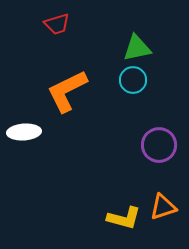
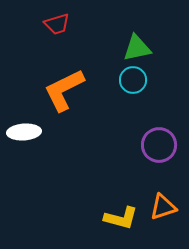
orange L-shape: moved 3 px left, 1 px up
yellow L-shape: moved 3 px left
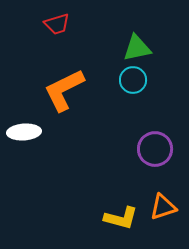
purple circle: moved 4 px left, 4 px down
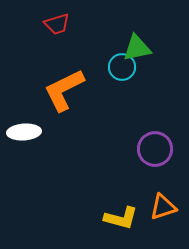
cyan circle: moved 11 px left, 13 px up
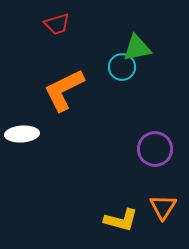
white ellipse: moved 2 px left, 2 px down
orange triangle: rotated 40 degrees counterclockwise
yellow L-shape: moved 2 px down
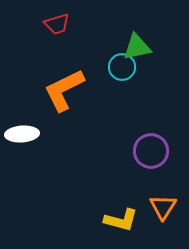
green triangle: moved 1 px up
purple circle: moved 4 px left, 2 px down
